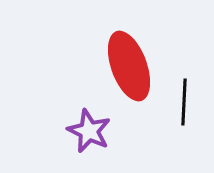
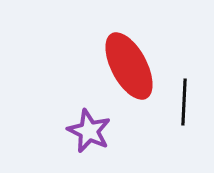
red ellipse: rotated 8 degrees counterclockwise
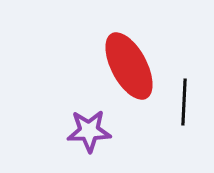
purple star: rotated 27 degrees counterclockwise
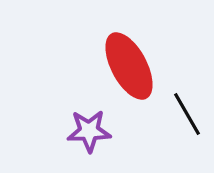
black line: moved 3 px right, 12 px down; rotated 33 degrees counterclockwise
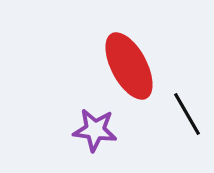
purple star: moved 6 px right, 1 px up; rotated 9 degrees clockwise
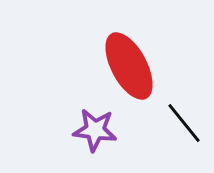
black line: moved 3 px left, 9 px down; rotated 9 degrees counterclockwise
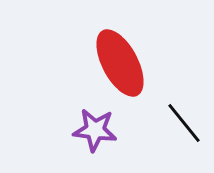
red ellipse: moved 9 px left, 3 px up
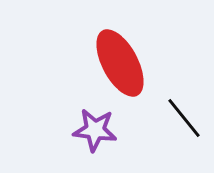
black line: moved 5 px up
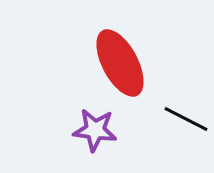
black line: moved 2 px right, 1 px down; rotated 24 degrees counterclockwise
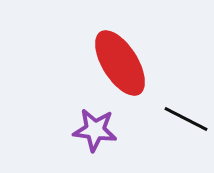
red ellipse: rotated 4 degrees counterclockwise
